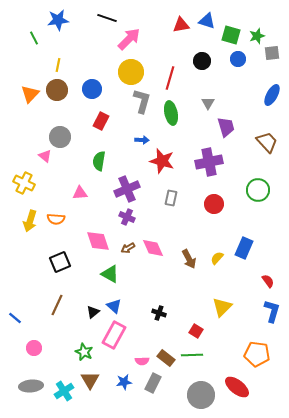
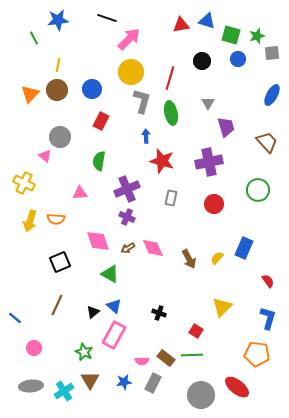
blue arrow at (142, 140): moved 4 px right, 4 px up; rotated 96 degrees counterclockwise
blue L-shape at (272, 311): moved 4 px left, 7 px down
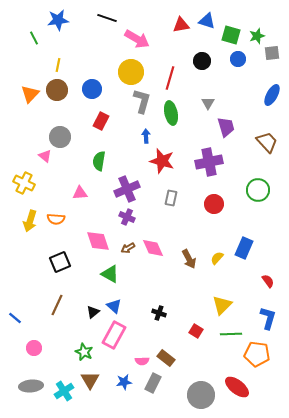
pink arrow at (129, 39): moved 8 px right; rotated 75 degrees clockwise
yellow triangle at (222, 307): moved 2 px up
green line at (192, 355): moved 39 px right, 21 px up
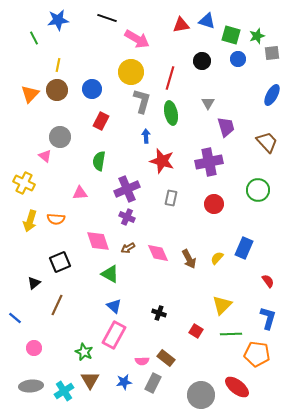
pink diamond at (153, 248): moved 5 px right, 5 px down
black triangle at (93, 312): moved 59 px left, 29 px up
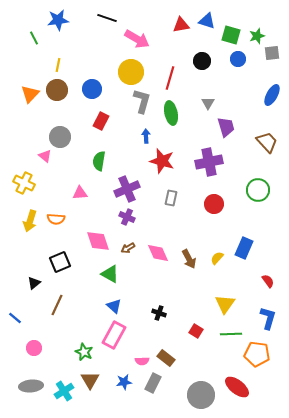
yellow triangle at (222, 305): moved 3 px right, 1 px up; rotated 10 degrees counterclockwise
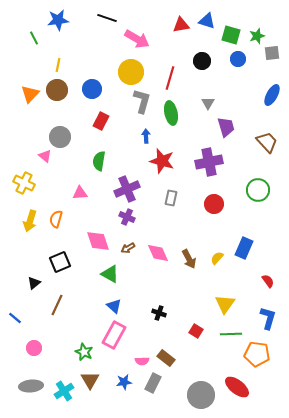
orange semicircle at (56, 219): rotated 102 degrees clockwise
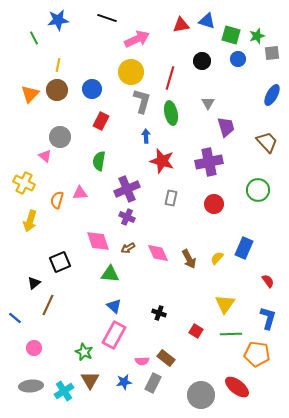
pink arrow at (137, 39): rotated 55 degrees counterclockwise
orange semicircle at (56, 219): moved 1 px right, 19 px up
green triangle at (110, 274): rotated 24 degrees counterclockwise
brown line at (57, 305): moved 9 px left
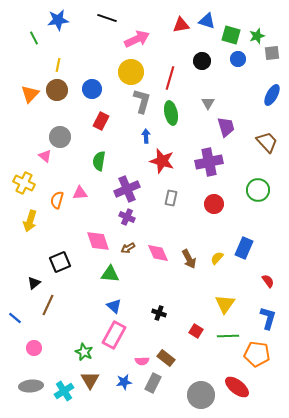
green line at (231, 334): moved 3 px left, 2 px down
